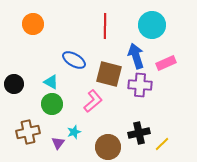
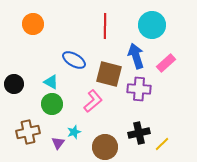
pink rectangle: rotated 18 degrees counterclockwise
purple cross: moved 1 px left, 4 px down
brown circle: moved 3 px left
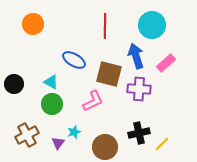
pink L-shape: rotated 15 degrees clockwise
brown cross: moved 1 px left, 3 px down; rotated 15 degrees counterclockwise
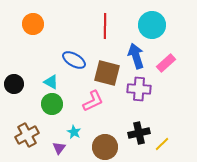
brown square: moved 2 px left, 1 px up
cyan star: rotated 24 degrees counterclockwise
purple triangle: moved 1 px right, 5 px down
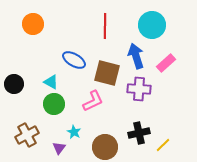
green circle: moved 2 px right
yellow line: moved 1 px right, 1 px down
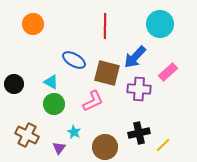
cyan circle: moved 8 px right, 1 px up
blue arrow: moved 1 px left, 1 px down; rotated 120 degrees counterclockwise
pink rectangle: moved 2 px right, 9 px down
brown cross: rotated 35 degrees counterclockwise
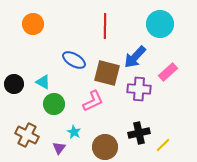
cyan triangle: moved 8 px left
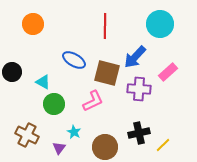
black circle: moved 2 px left, 12 px up
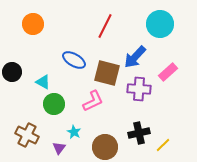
red line: rotated 25 degrees clockwise
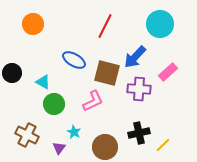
black circle: moved 1 px down
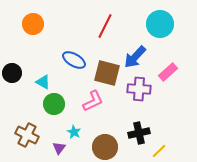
yellow line: moved 4 px left, 6 px down
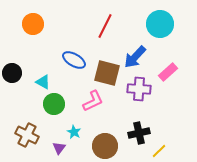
brown circle: moved 1 px up
